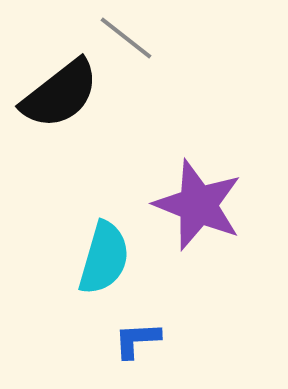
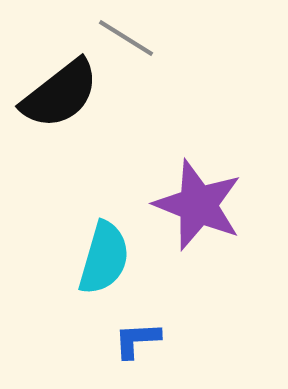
gray line: rotated 6 degrees counterclockwise
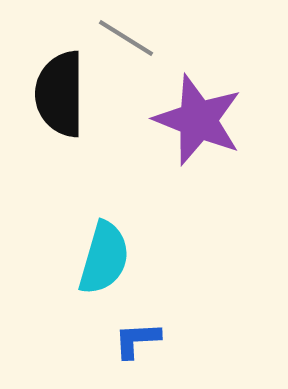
black semicircle: rotated 128 degrees clockwise
purple star: moved 85 px up
